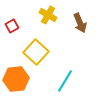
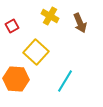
yellow cross: moved 2 px right, 1 px down
orange hexagon: rotated 10 degrees clockwise
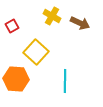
yellow cross: moved 2 px right
brown arrow: rotated 42 degrees counterclockwise
cyan line: rotated 30 degrees counterclockwise
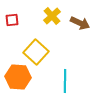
yellow cross: rotated 18 degrees clockwise
red square: moved 6 px up; rotated 24 degrees clockwise
orange hexagon: moved 2 px right, 2 px up
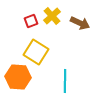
red square: moved 19 px right, 1 px down; rotated 16 degrees counterclockwise
yellow square: rotated 10 degrees counterclockwise
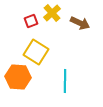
yellow cross: moved 3 px up
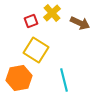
yellow square: moved 2 px up
orange hexagon: moved 1 px right, 1 px down; rotated 15 degrees counterclockwise
cyan line: moved 1 px left, 1 px up; rotated 15 degrees counterclockwise
